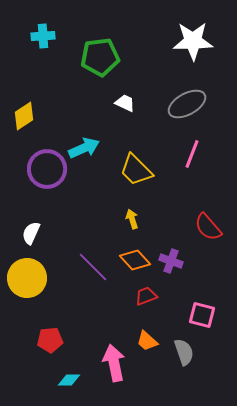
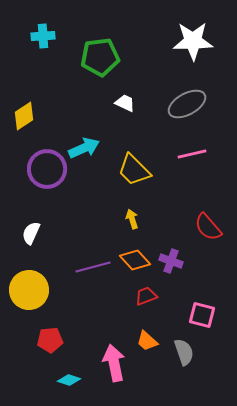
pink line: rotated 56 degrees clockwise
yellow trapezoid: moved 2 px left
purple line: rotated 60 degrees counterclockwise
yellow circle: moved 2 px right, 12 px down
cyan diamond: rotated 20 degrees clockwise
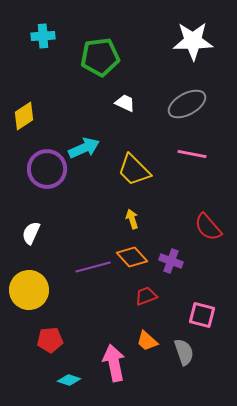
pink line: rotated 24 degrees clockwise
orange diamond: moved 3 px left, 3 px up
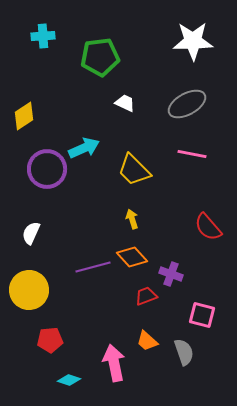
purple cross: moved 13 px down
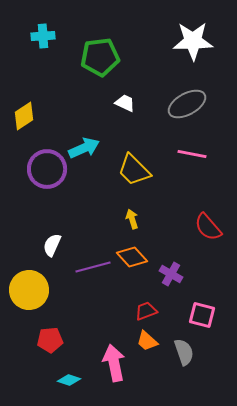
white semicircle: moved 21 px right, 12 px down
purple cross: rotated 10 degrees clockwise
red trapezoid: moved 15 px down
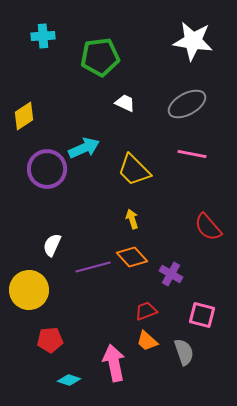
white star: rotated 9 degrees clockwise
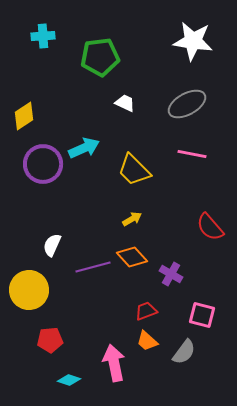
purple circle: moved 4 px left, 5 px up
yellow arrow: rotated 78 degrees clockwise
red semicircle: moved 2 px right
gray semicircle: rotated 56 degrees clockwise
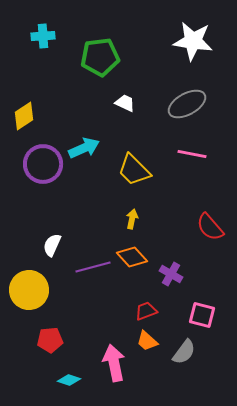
yellow arrow: rotated 48 degrees counterclockwise
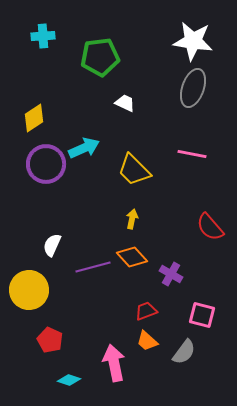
gray ellipse: moved 6 px right, 16 px up; rotated 42 degrees counterclockwise
yellow diamond: moved 10 px right, 2 px down
purple circle: moved 3 px right
red pentagon: rotated 30 degrees clockwise
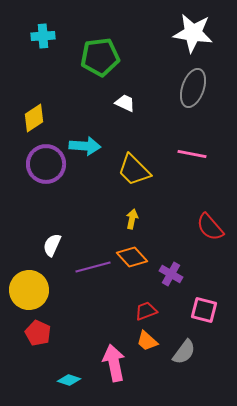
white star: moved 8 px up
cyan arrow: moved 1 px right, 2 px up; rotated 28 degrees clockwise
pink square: moved 2 px right, 5 px up
red pentagon: moved 12 px left, 7 px up
